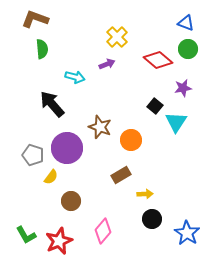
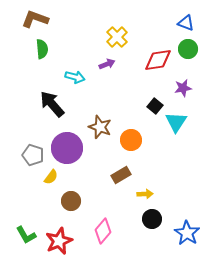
red diamond: rotated 48 degrees counterclockwise
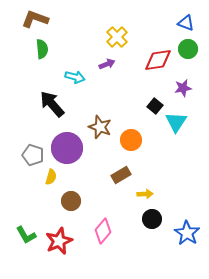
yellow semicircle: rotated 21 degrees counterclockwise
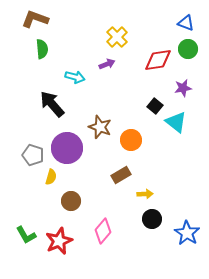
cyan triangle: rotated 25 degrees counterclockwise
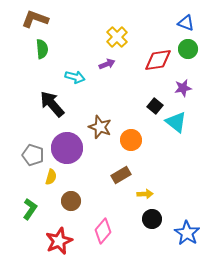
green L-shape: moved 4 px right, 26 px up; rotated 115 degrees counterclockwise
